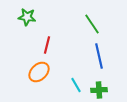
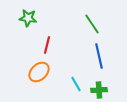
green star: moved 1 px right, 1 px down
cyan line: moved 1 px up
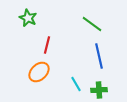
green star: rotated 18 degrees clockwise
green line: rotated 20 degrees counterclockwise
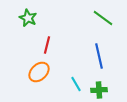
green line: moved 11 px right, 6 px up
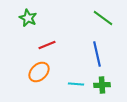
red line: rotated 54 degrees clockwise
blue line: moved 2 px left, 2 px up
cyan line: rotated 56 degrees counterclockwise
green cross: moved 3 px right, 5 px up
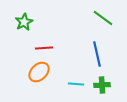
green star: moved 4 px left, 4 px down; rotated 18 degrees clockwise
red line: moved 3 px left, 3 px down; rotated 18 degrees clockwise
